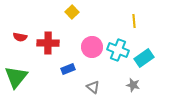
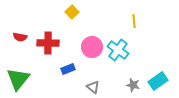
cyan cross: rotated 15 degrees clockwise
cyan rectangle: moved 14 px right, 23 px down
green triangle: moved 2 px right, 2 px down
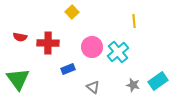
cyan cross: moved 2 px down; rotated 15 degrees clockwise
green triangle: rotated 15 degrees counterclockwise
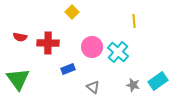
cyan cross: rotated 10 degrees counterclockwise
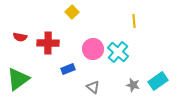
pink circle: moved 1 px right, 2 px down
green triangle: rotated 30 degrees clockwise
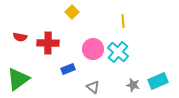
yellow line: moved 11 px left
cyan rectangle: rotated 12 degrees clockwise
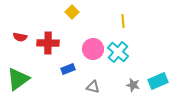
gray triangle: rotated 24 degrees counterclockwise
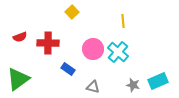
red semicircle: rotated 32 degrees counterclockwise
blue rectangle: rotated 56 degrees clockwise
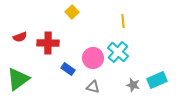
pink circle: moved 9 px down
cyan rectangle: moved 1 px left, 1 px up
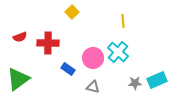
gray star: moved 2 px right, 2 px up; rotated 16 degrees counterclockwise
